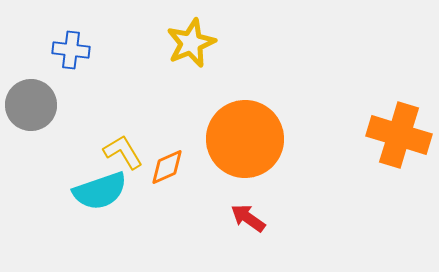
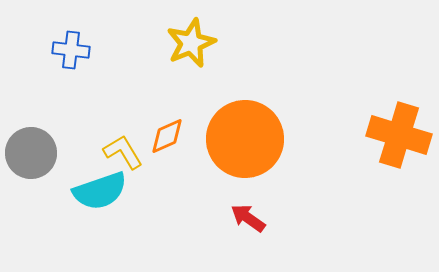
gray circle: moved 48 px down
orange diamond: moved 31 px up
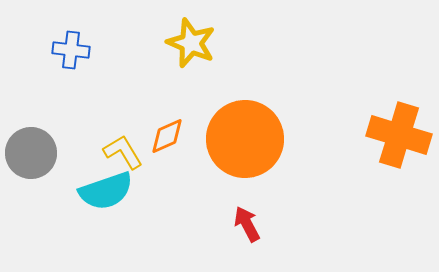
yellow star: rotated 27 degrees counterclockwise
cyan semicircle: moved 6 px right
red arrow: moved 1 px left, 6 px down; rotated 27 degrees clockwise
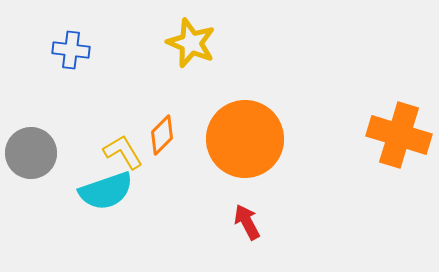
orange diamond: moved 5 px left, 1 px up; rotated 21 degrees counterclockwise
red arrow: moved 2 px up
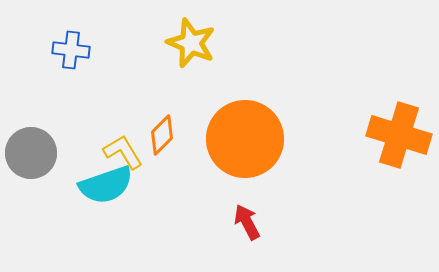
cyan semicircle: moved 6 px up
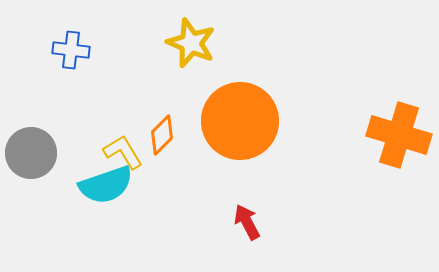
orange circle: moved 5 px left, 18 px up
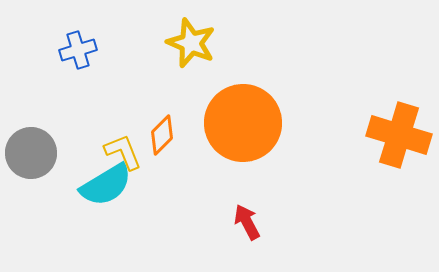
blue cross: moved 7 px right; rotated 24 degrees counterclockwise
orange circle: moved 3 px right, 2 px down
yellow L-shape: rotated 9 degrees clockwise
cyan semicircle: rotated 12 degrees counterclockwise
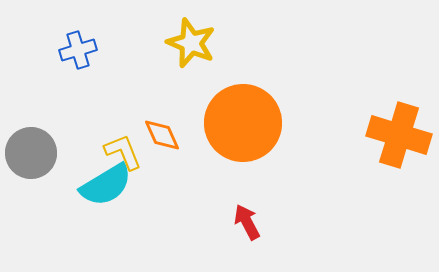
orange diamond: rotated 69 degrees counterclockwise
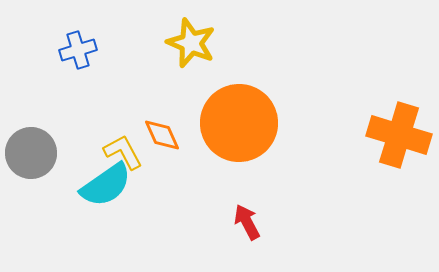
orange circle: moved 4 px left
yellow L-shape: rotated 6 degrees counterclockwise
cyan semicircle: rotated 4 degrees counterclockwise
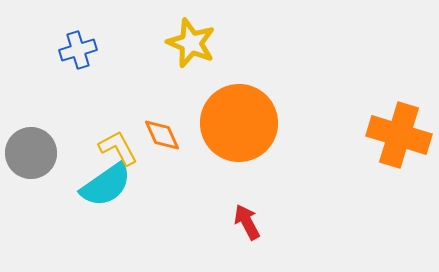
yellow L-shape: moved 5 px left, 4 px up
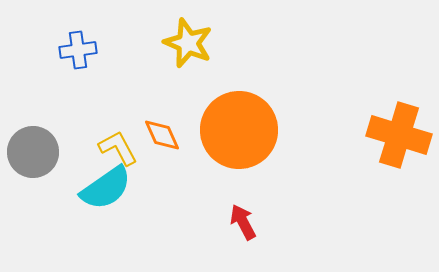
yellow star: moved 3 px left
blue cross: rotated 9 degrees clockwise
orange circle: moved 7 px down
gray circle: moved 2 px right, 1 px up
cyan semicircle: moved 3 px down
red arrow: moved 4 px left
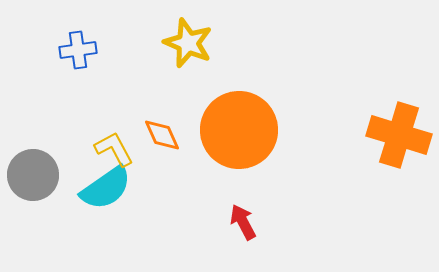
yellow L-shape: moved 4 px left, 1 px down
gray circle: moved 23 px down
